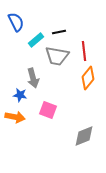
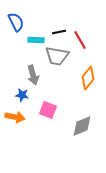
cyan rectangle: rotated 42 degrees clockwise
red line: moved 4 px left, 11 px up; rotated 24 degrees counterclockwise
gray arrow: moved 3 px up
blue star: moved 2 px right
gray diamond: moved 2 px left, 10 px up
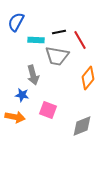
blue semicircle: rotated 126 degrees counterclockwise
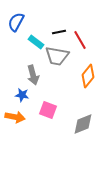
cyan rectangle: moved 2 px down; rotated 35 degrees clockwise
orange diamond: moved 2 px up
gray diamond: moved 1 px right, 2 px up
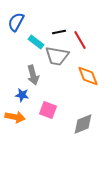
orange diamond: rotated 60 degrees counterclockwise
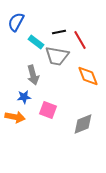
blue star: moved 2 px right, 2 px down; rotated 16 degrees counterclockwise
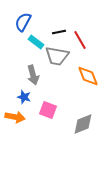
blue semicircle: moved 7 px right
blue star: rotated 24 degrees clockwise
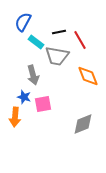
pink square: moved 5 px left, 6 px up; rotated 30 degrees counterclockwise
orange arrow: rotated 84 degrees clockwise
